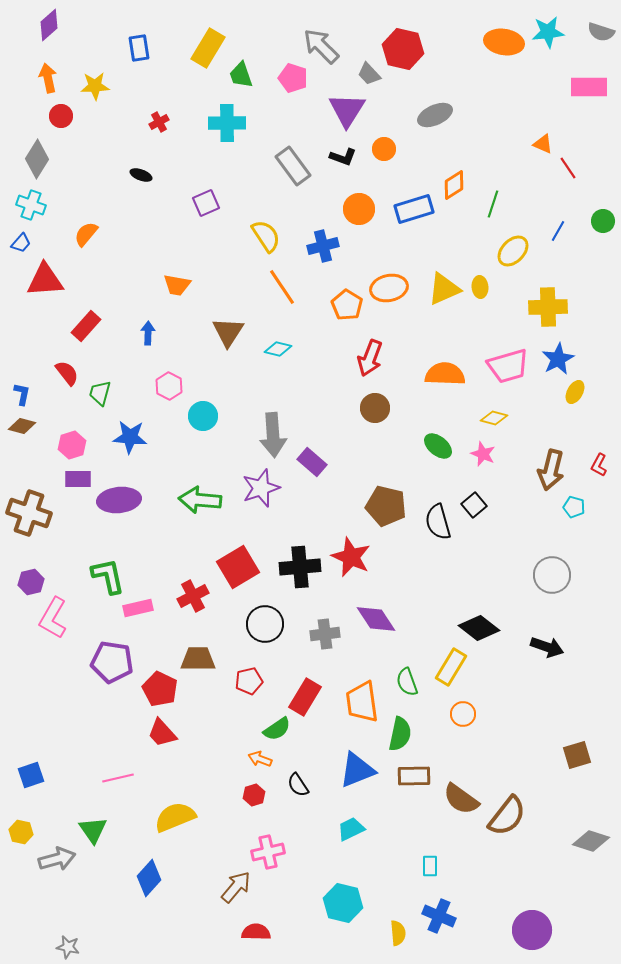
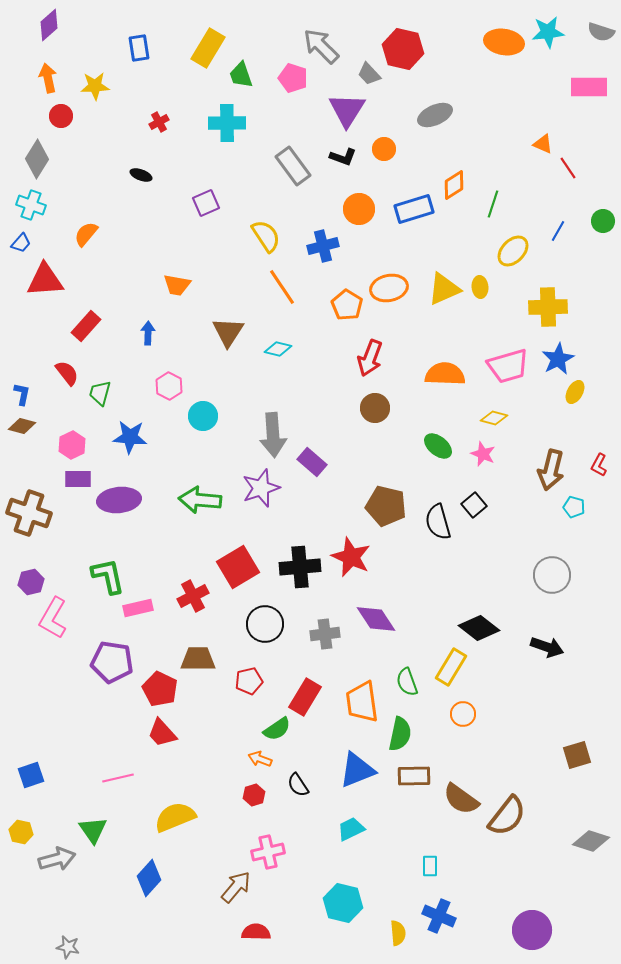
pink hexagon at (72, 445): rotated 8 degrees counterclockwise
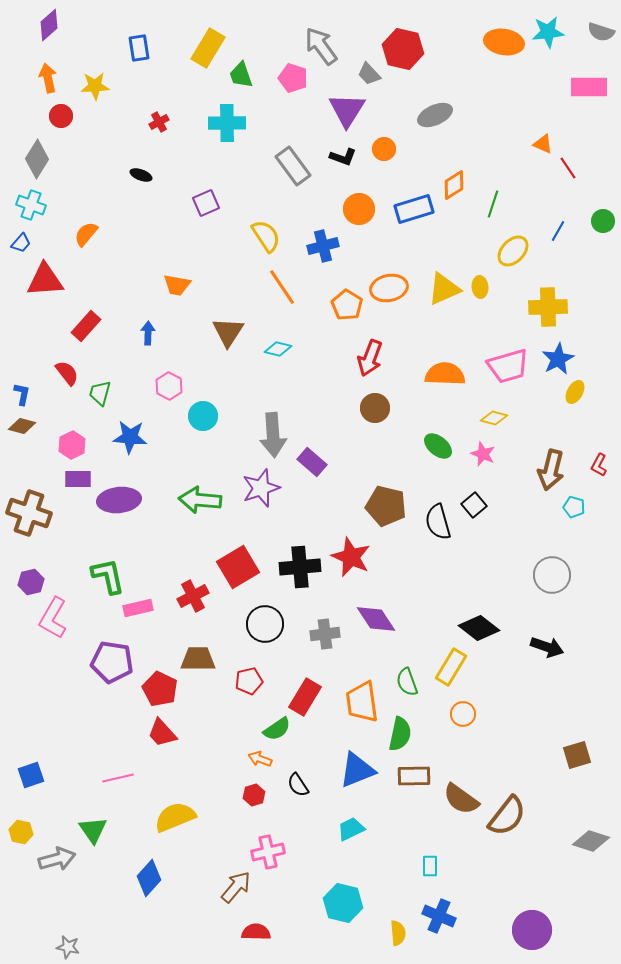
gray arrow at (321, 46): rotated 9 degrees clockwise
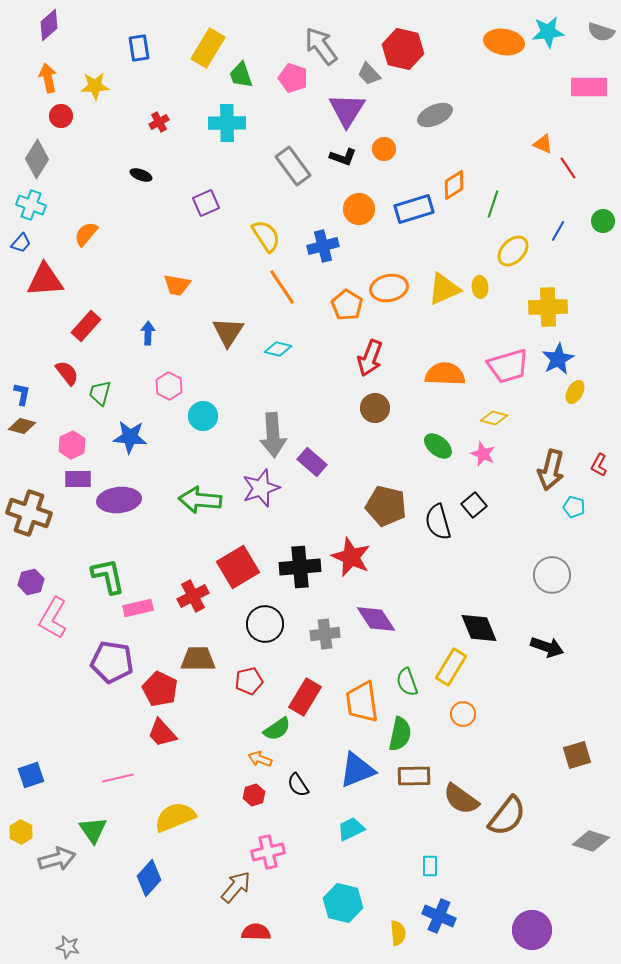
black diamond at (479, 628): rotated 30 degrees clockwise
yellow hexagon at (21, 832): rotated 15 degrees clockwise
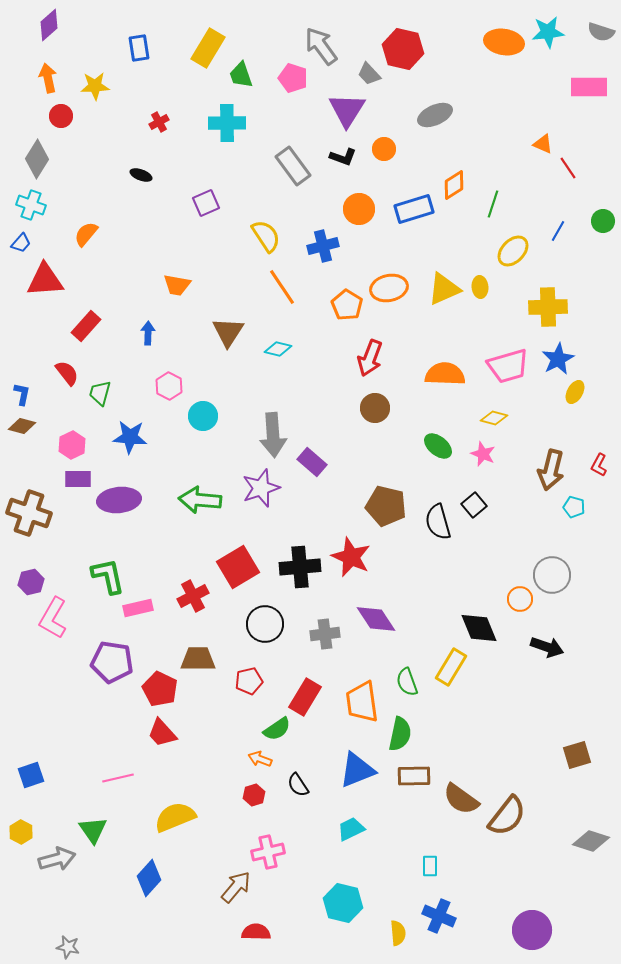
orange circle at (463, 714): moved 57 px right, 115 px up
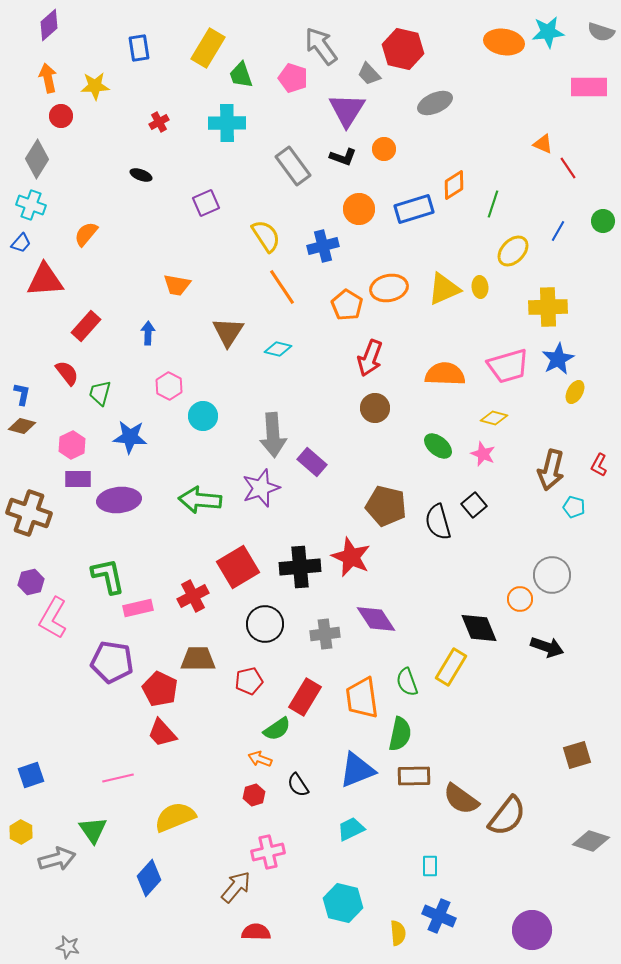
gray ellipse at (435, 115): moved 12 px up
orange trapezoid at (362, 702): moved 4 px up
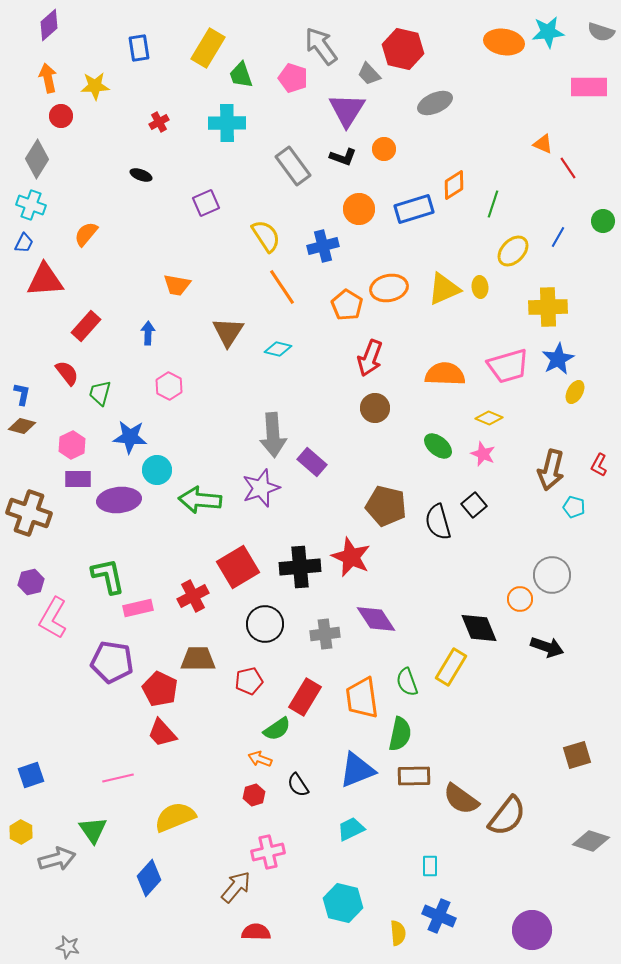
blue line at (558, 231): moved 6 px down
blue trapezoid at (21, 243): moved 3 px right; rotated 15 degrees counterclockwise
cyan circle at (203, 416): moved 46 px left, 54 px down
yellow diamond at (494, 418): moved 5 px left; rotated 8 degrees clockwise
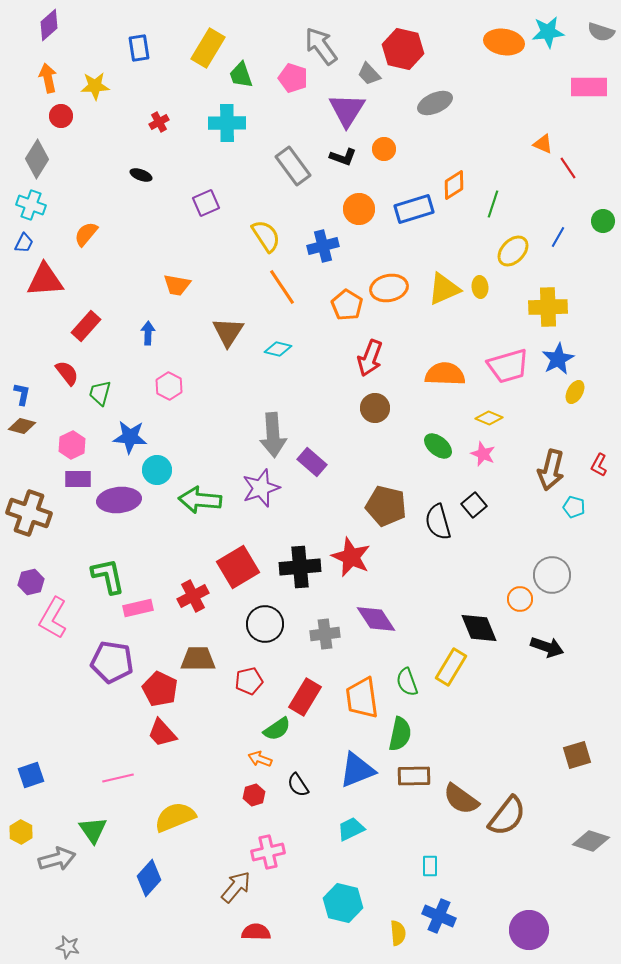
purple circle at (532, 930): moved 3 px left
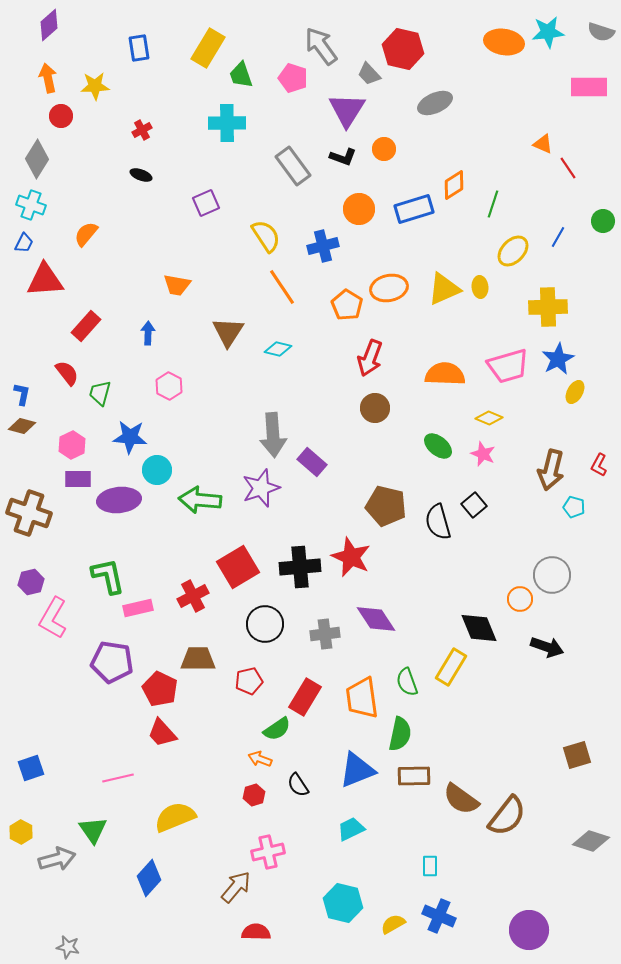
red cross at (159, 122): moved 17 px left, 8 px down
blue square at (31, 775): moved 7 px up
yellow semicircle at (398, 933): moved 5 px left, 9 px up; rotated 115 degrees counterclockwise
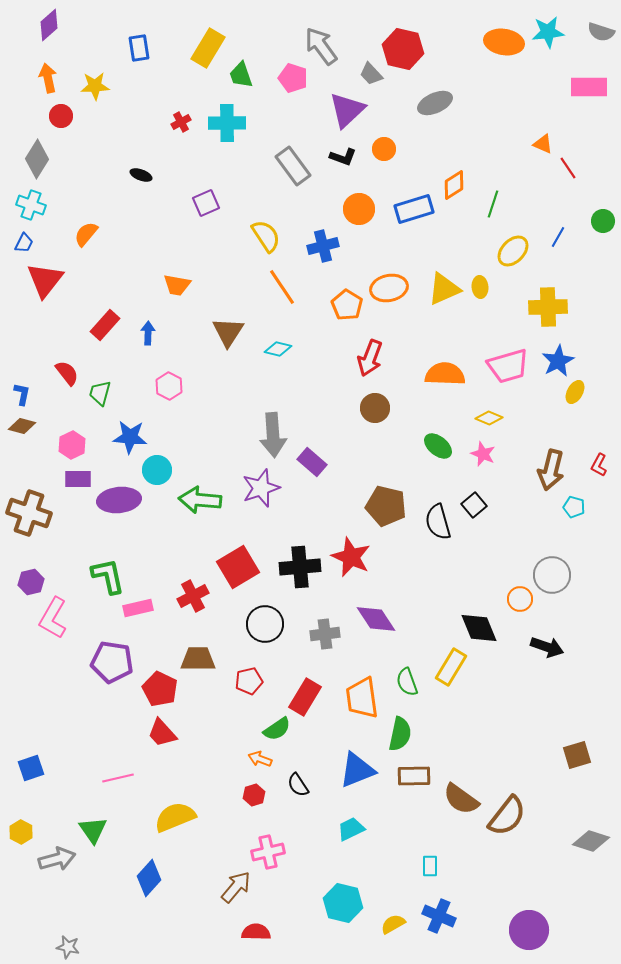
gray trapezoid at (369, 74): moved 2 px right
purple triangle at (347, 110): rotated 15 degrees clockwise
red cross at (142, 130): moved 39 px right, 8 px up
red triangle at (45, 280): rotated 48 degrees counterclockwise
red rectangle at (86, 326): moved 19 px right, 1 px up
blue star at (558, 359): moved 2 px down
